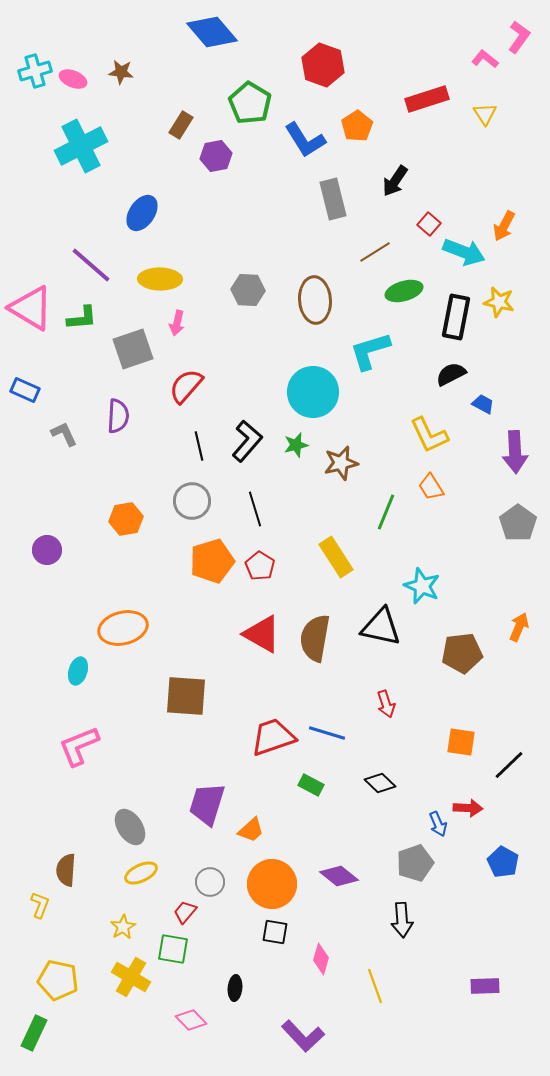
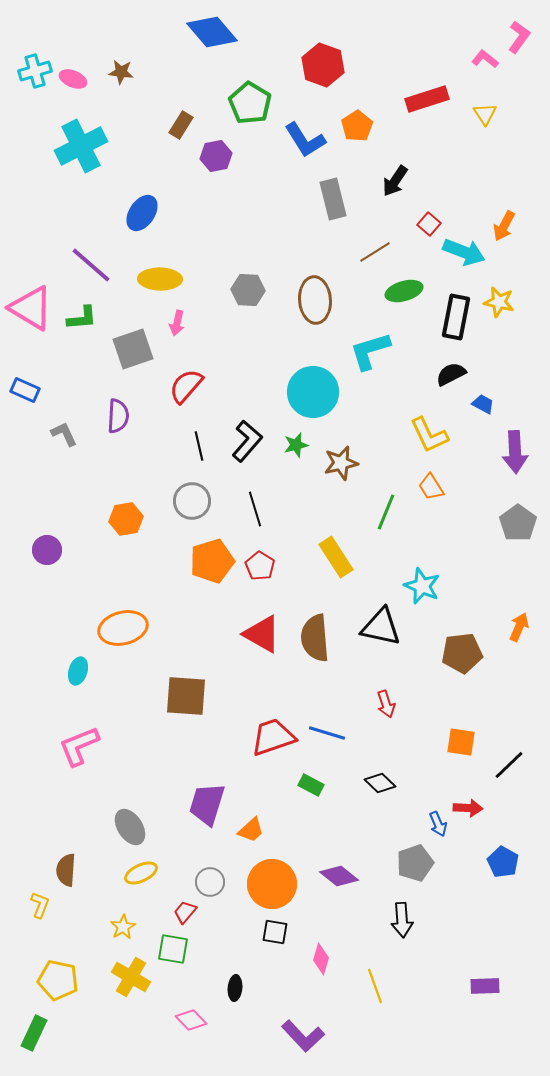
brown semicircle at (315, 638): rotated 15 degrees counterclockwise
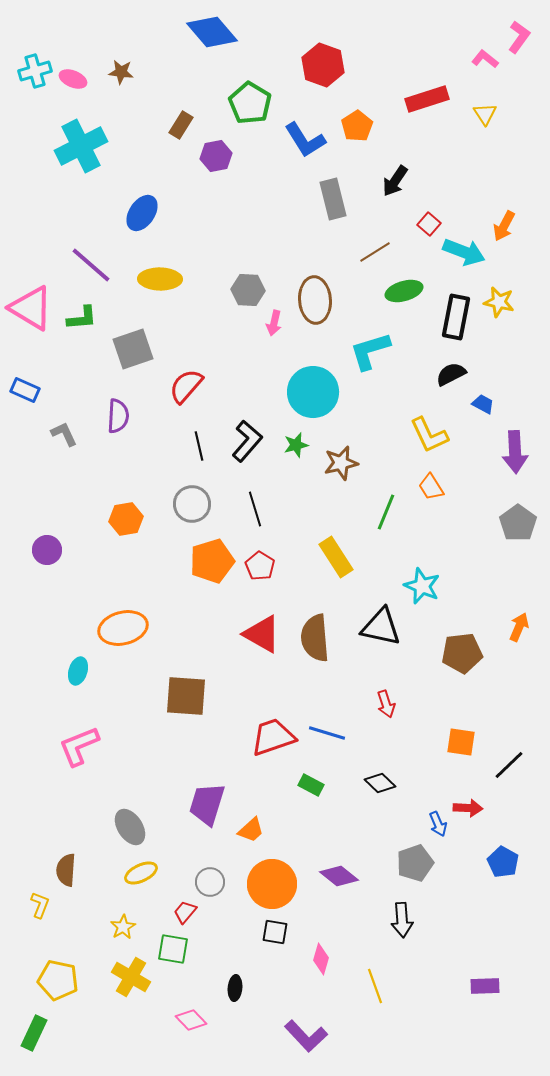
pink arrow at (177, 323): moved 97 px right
gray circle at (192, 501): moved 3 px down
purple L-shape at (303, 1036): moved 3 px right
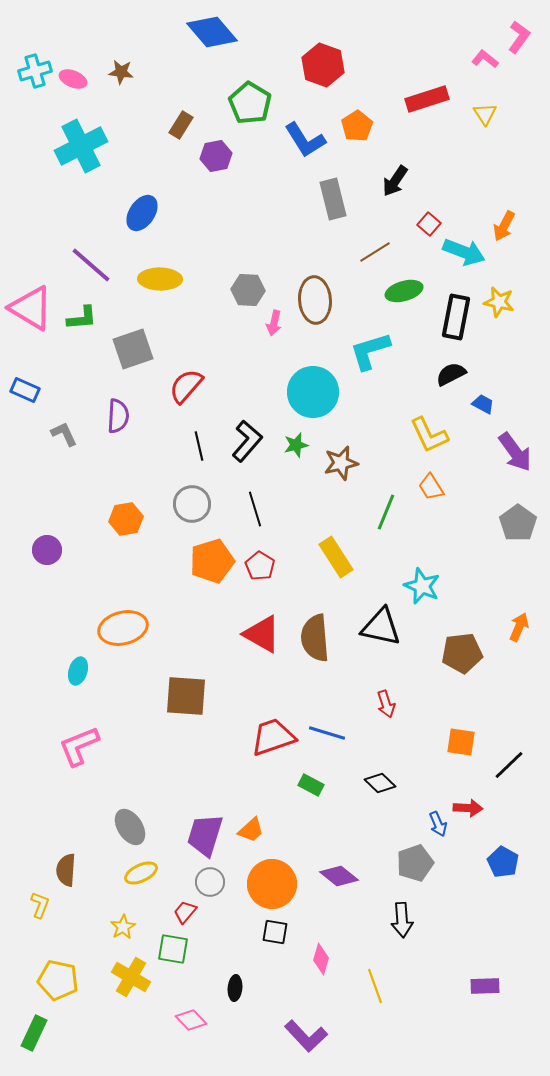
purple arrow at (515, 452): rotated 33 degrees counterclockwise
purple trapezoid at (207, 804): moved 2 px left, 31 px down
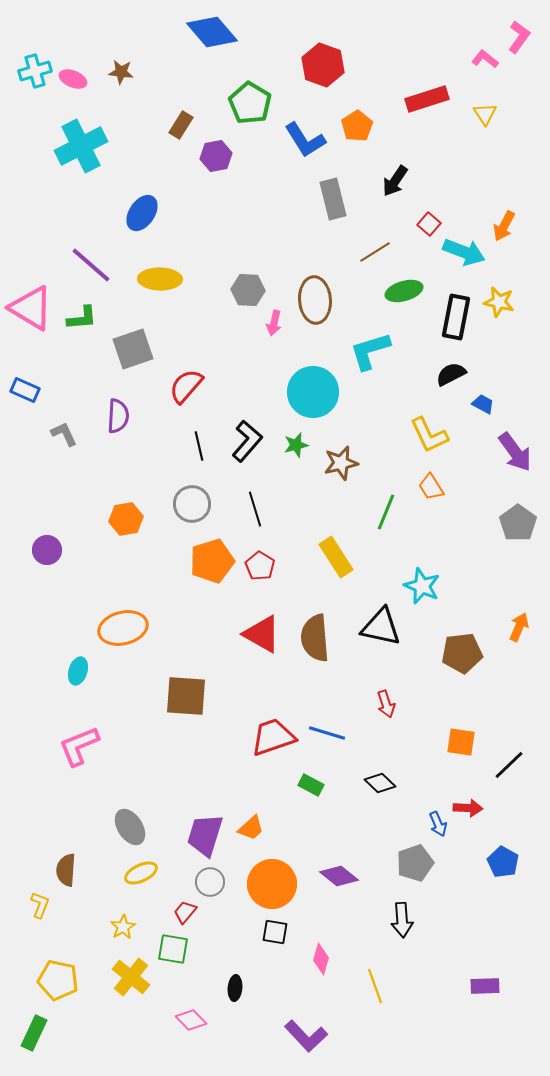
orange trapezoid at (251, 830): moved 2 px up
yellow cross at (131, 977): rotated 9 degrees clockwise
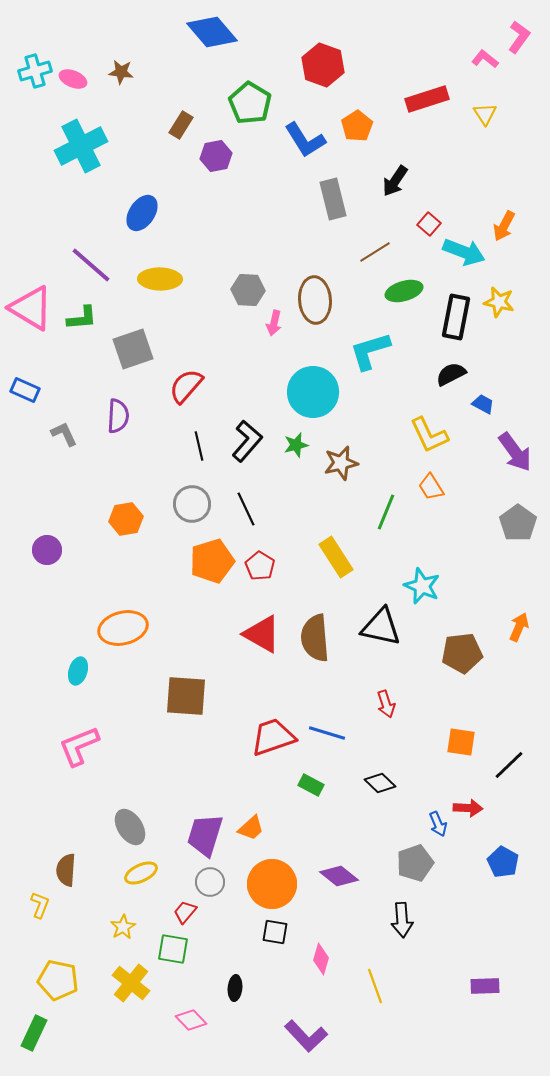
black line at (255, 509): moved 9 px left; rotated 8 degrees counterclockwise
yellow cross at (131, 977): moved 6 px down
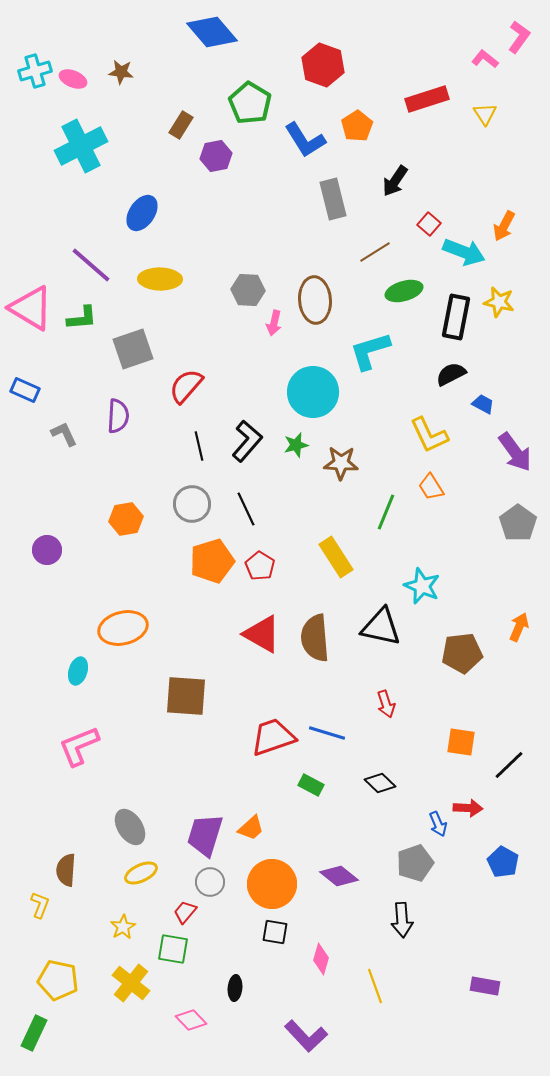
brown star at (341, 463): rotated 16 degrees clockwise
purple rectangle at (485, 986): rotated 12 degrees clockwise
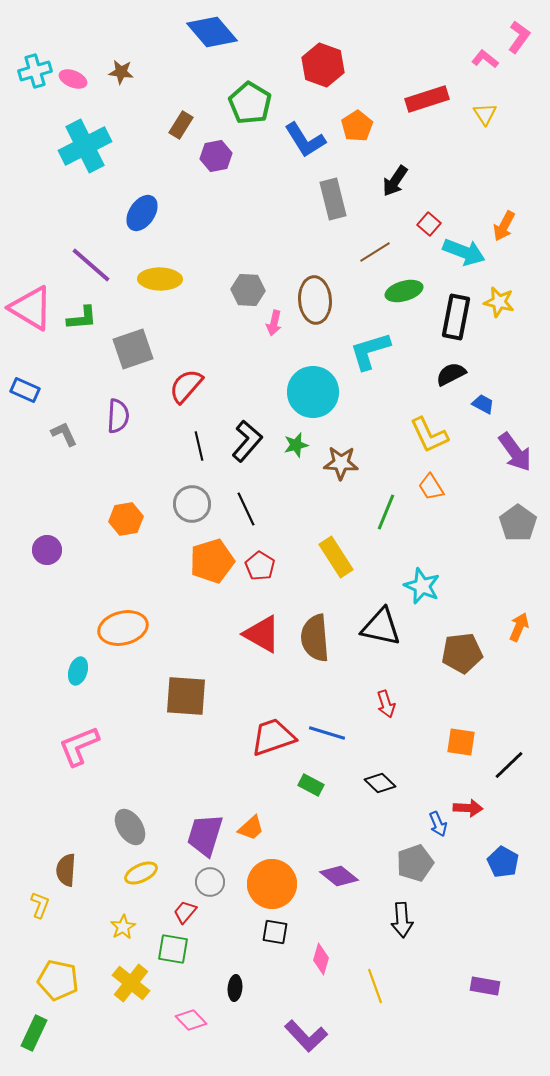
cyan cross at (81, 146): moved 4 px right
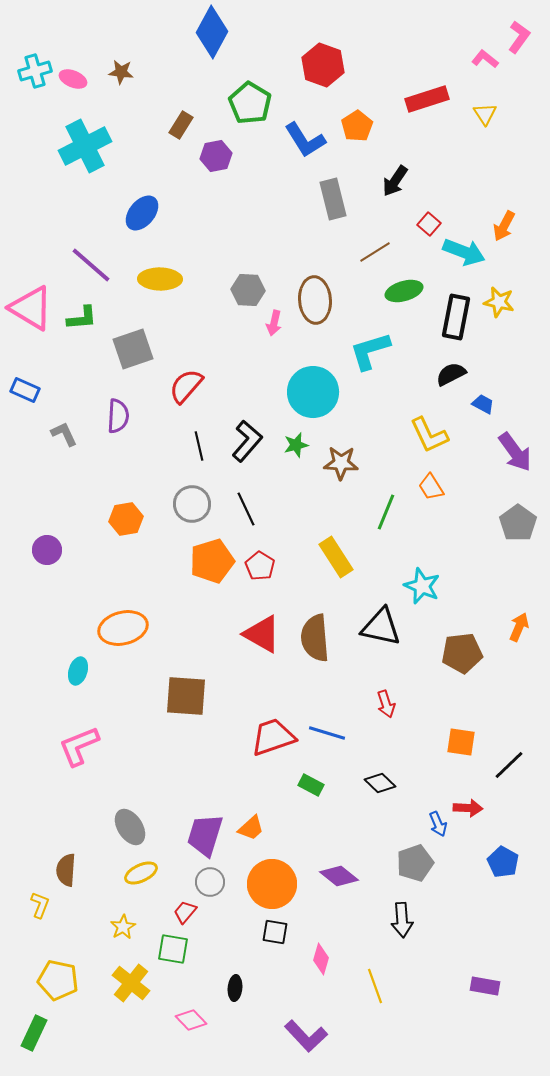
blue diamond at (212, 32): rotated 69 degrees clockwise
blue ellipse at (142, 213): rotated 6 degrees clockwise
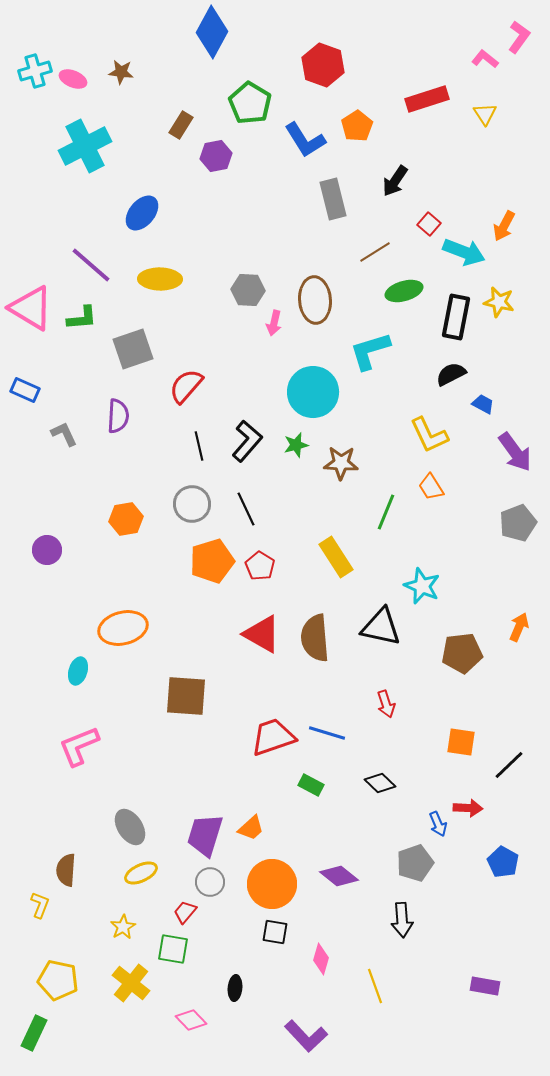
gray pentagon at (518, 523): rotated 15 degrees clockwise
